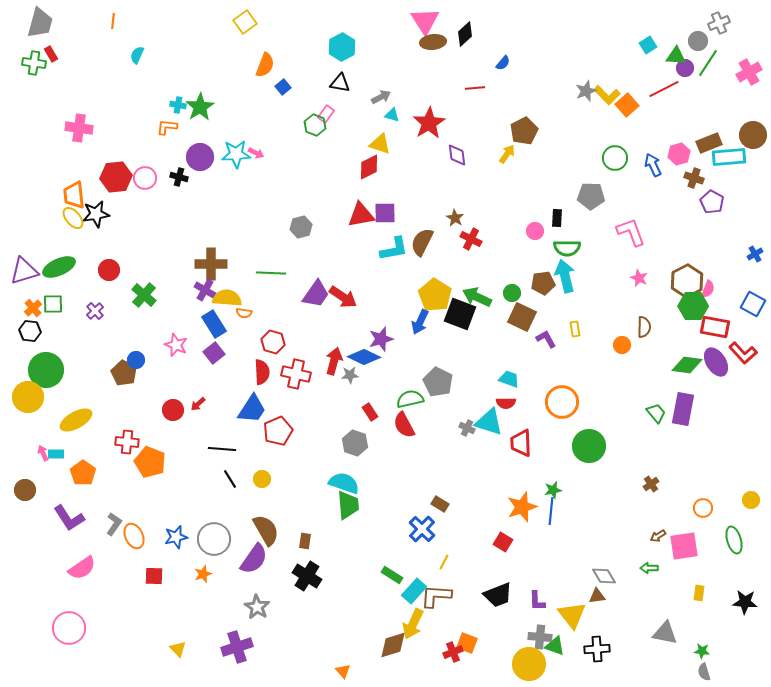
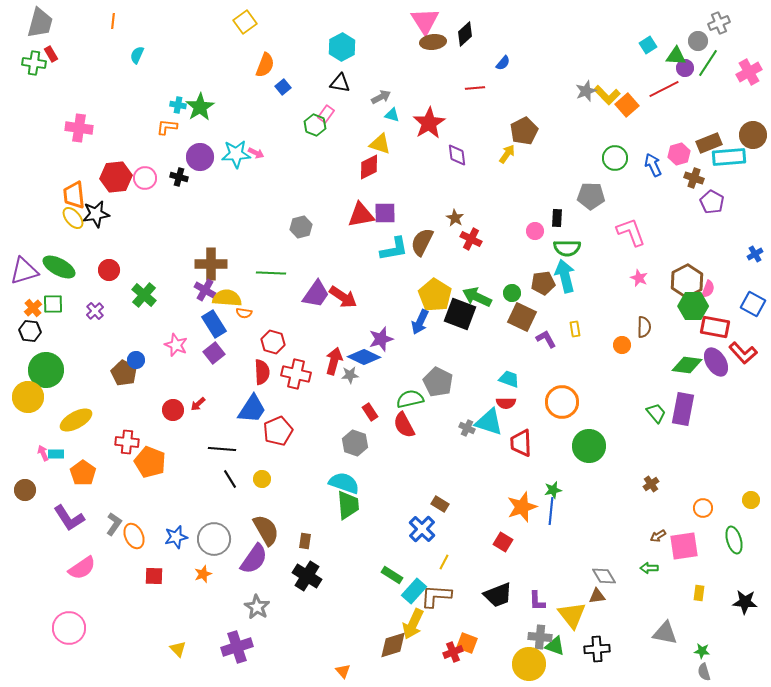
green ellipse at (59, 267): rotated 52 degrees clockwise
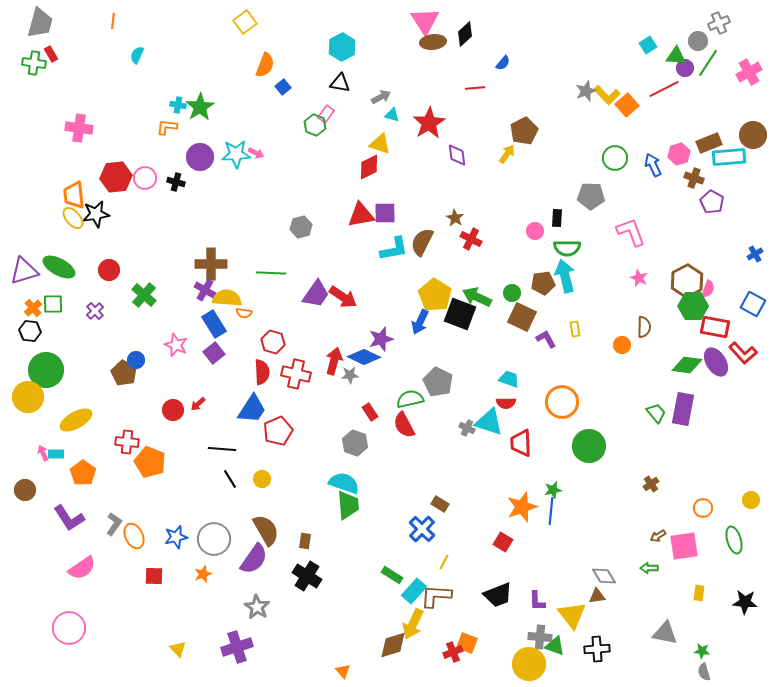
black cross at (179, 177): moved 3 px left, 5 px down
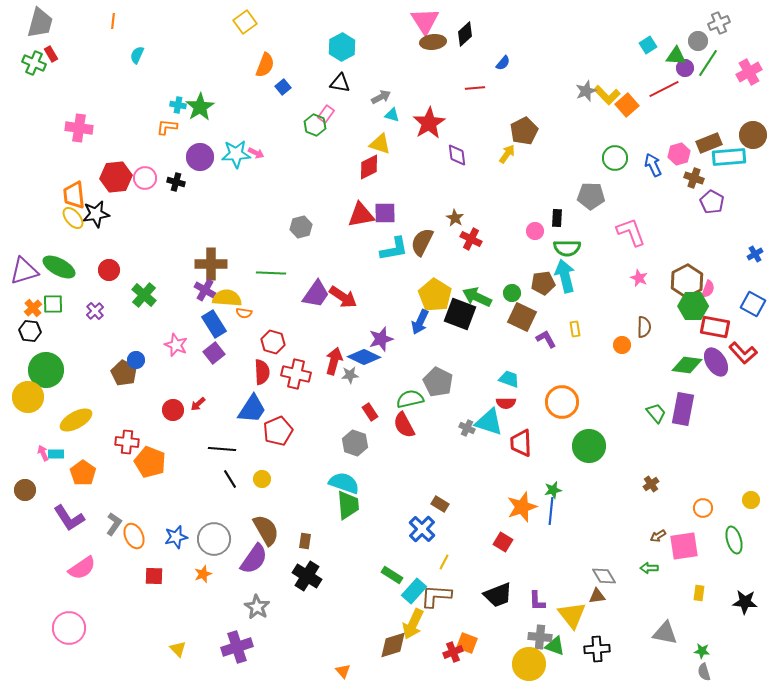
green cross at (34, 63): rotated 15 degrees clockwise
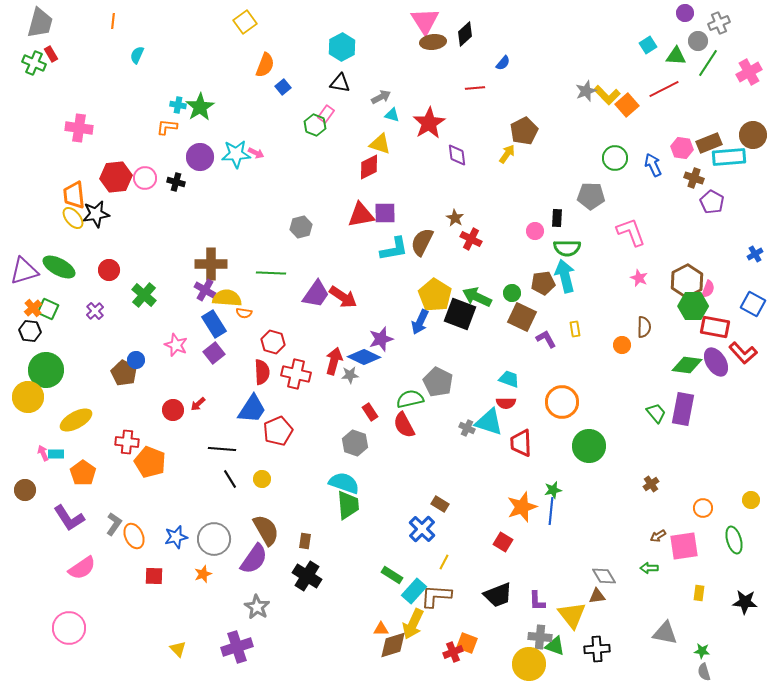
purple circle at (685, 68): moved 55 px up
pink hexagon at (679, 154): moved 3 px right, 6 px up; rotated 25 degrees clockwise
green square at (53, 304): moved 5 px left, 5 px down; rotated 25 degrees clockwise
orange triangle at (343, 671): moved 38 px right, 42 px up; rotated 49 degrees counterclockwise
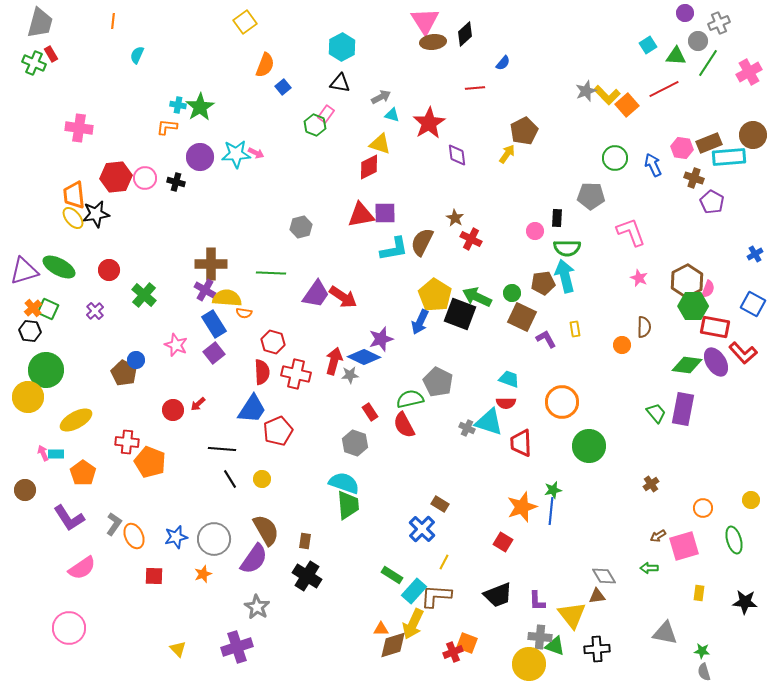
pink square at (684, 546): rotated 8 degrees counterclockwise
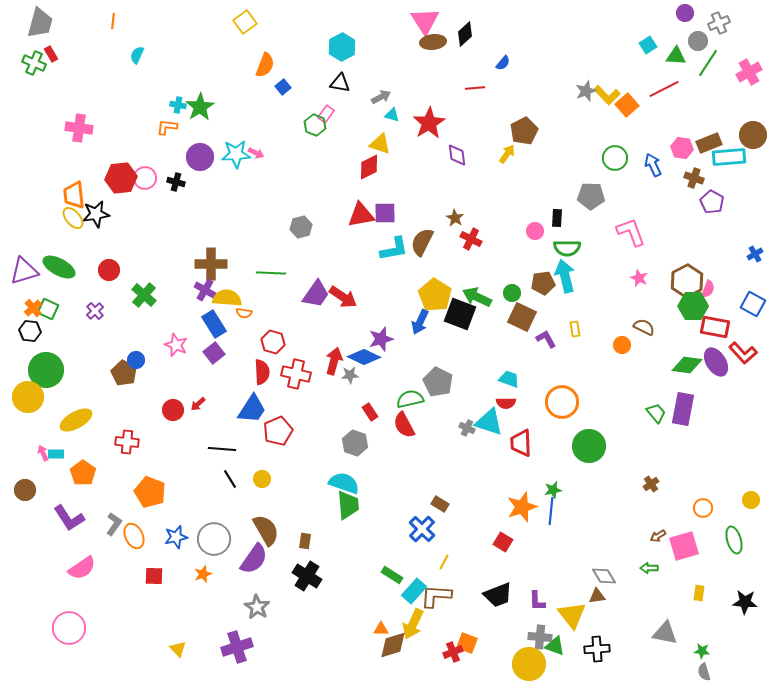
red hexagon at (116, 177): moved 5 px right, 1 px down
brown semicircle at (644, 327): rotated 65 degrees counterclockwise
orange pentagon at (150, 462): moved 30 px down
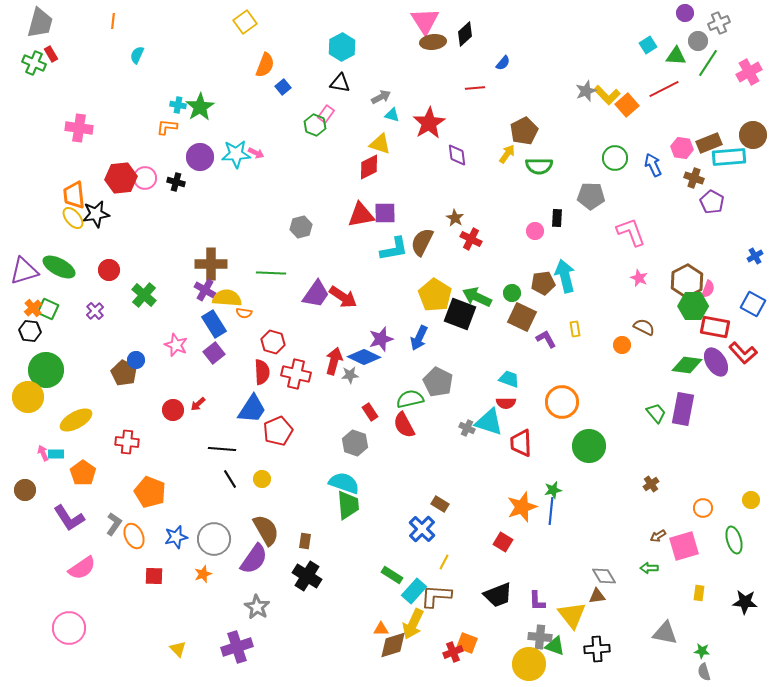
green semicircle at (567, 248): moved 28 px left, 82 px up
blue cross at (755, 254): moved 2 px down
blue arrow at (420, 322): moved 1 px left, 16 px down
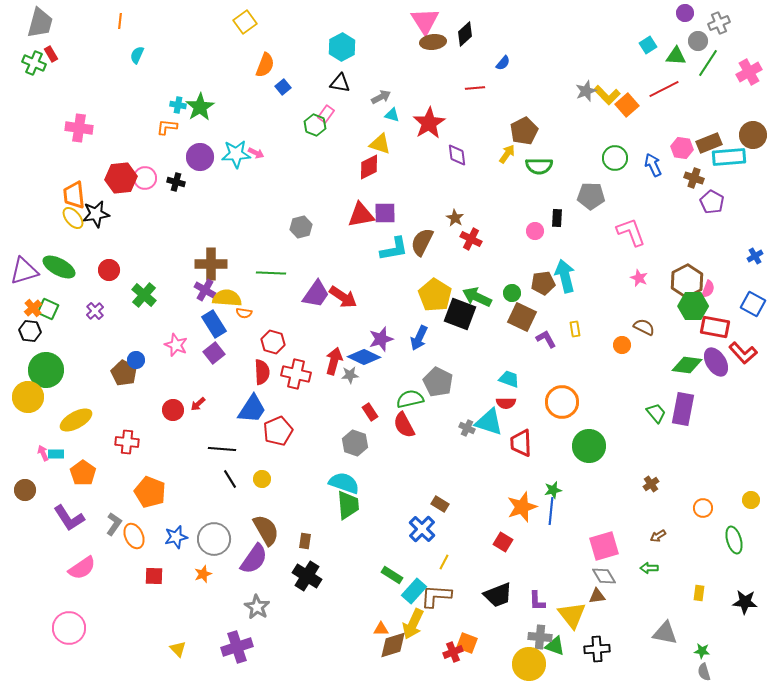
orange line at (113, 21): moved 7 px right
pink square at (684, 546): moved 80 px left
